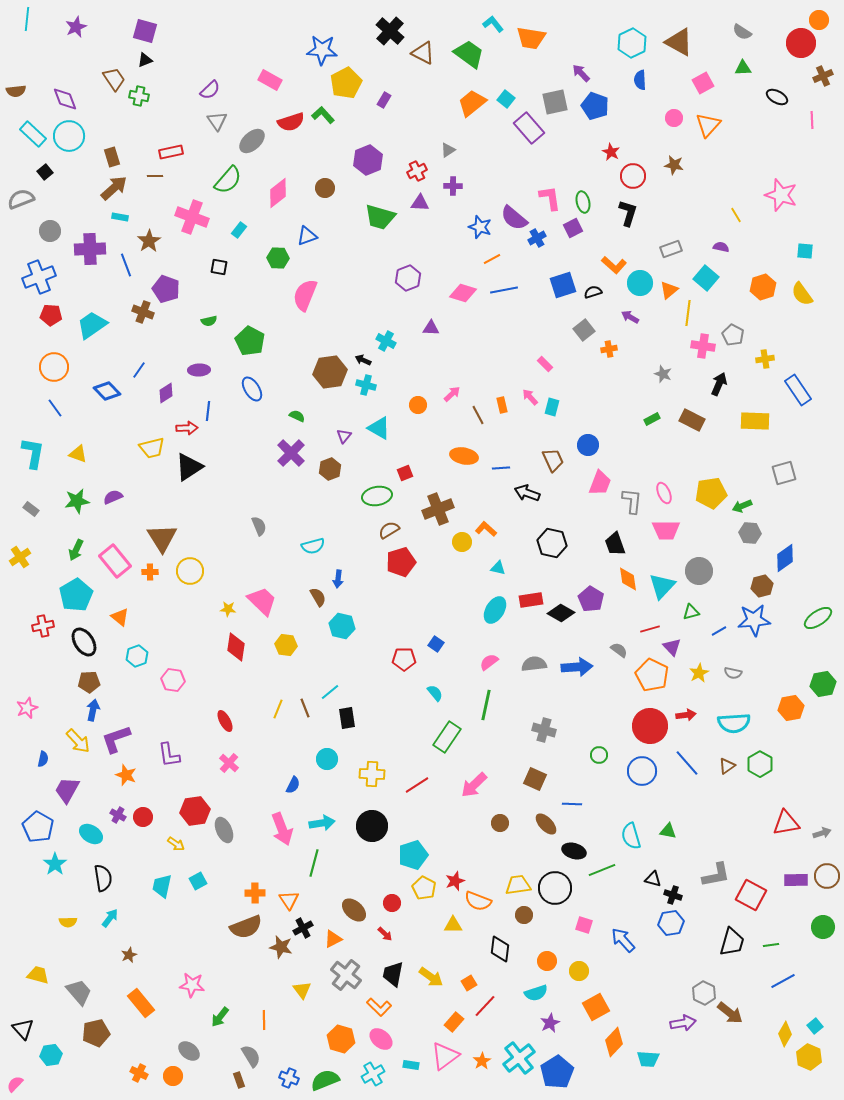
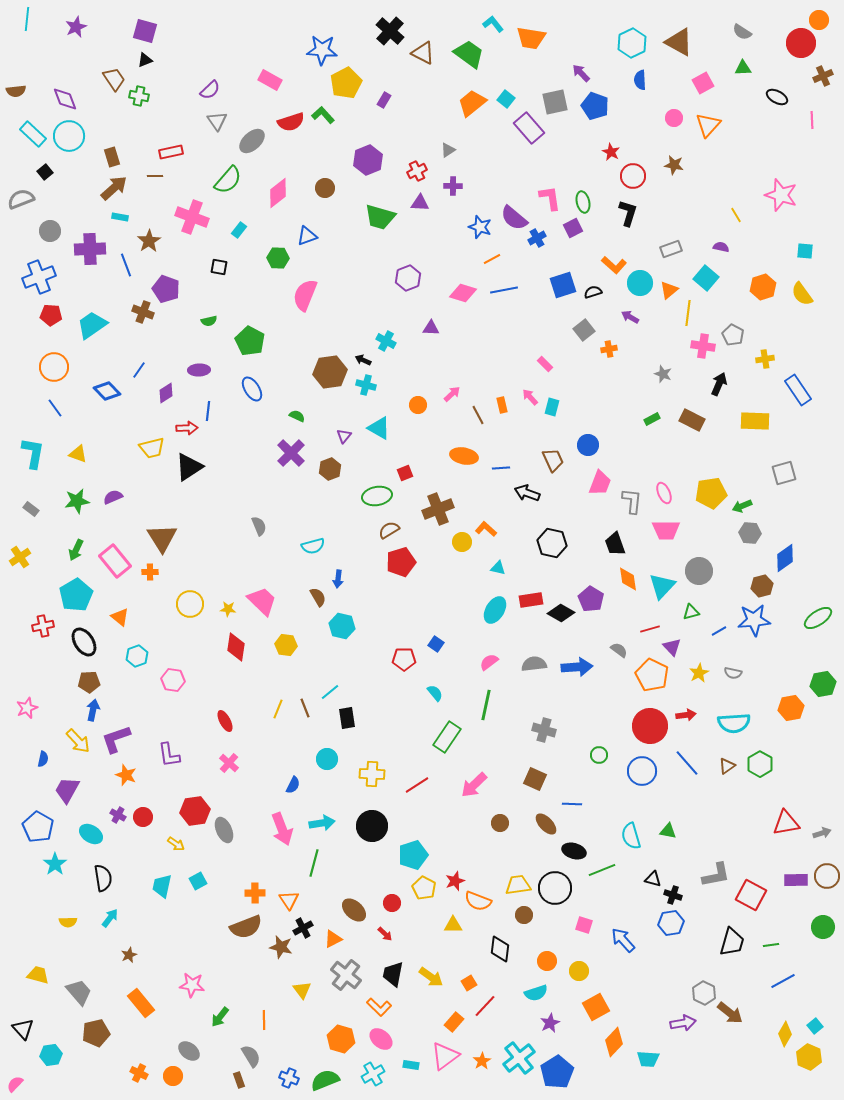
yellow circle at (190, 571): moved 33 px down
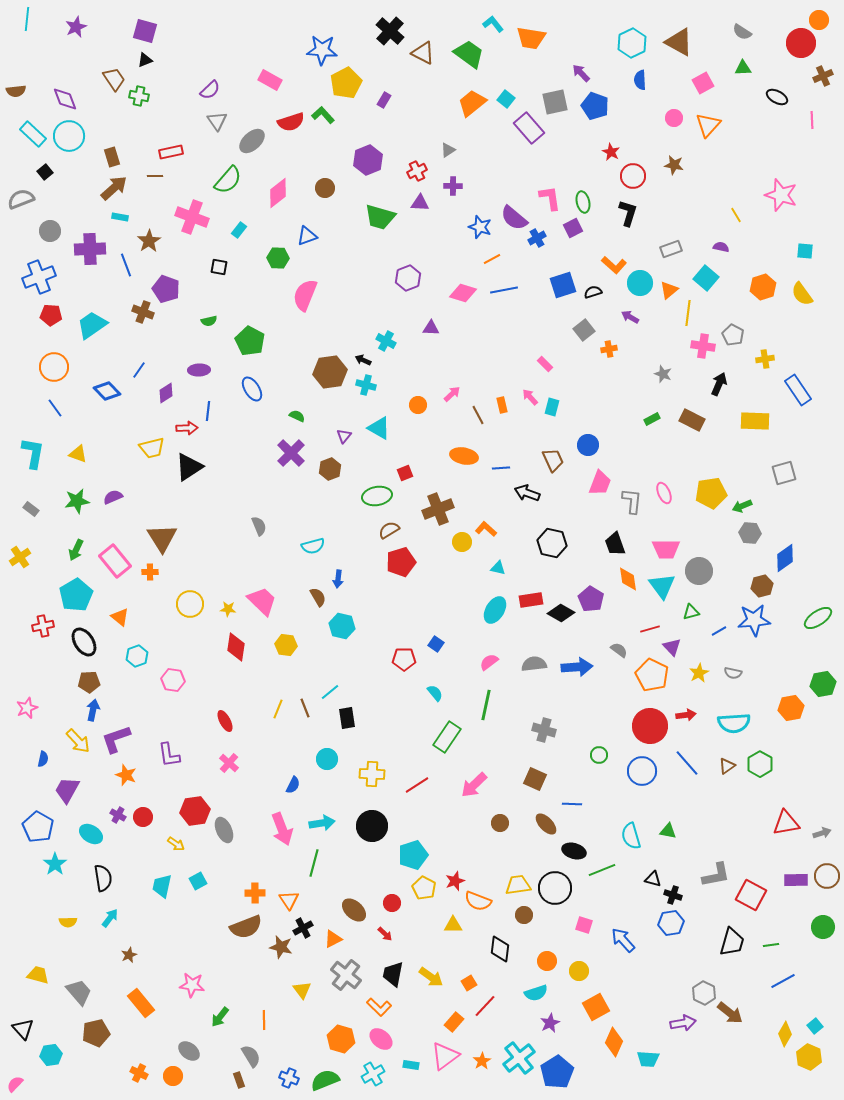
pink trapezoid at (666, 530): moved 19 px down
cyan triangle at (662, 586): rotated 20 degrees counterclockwise
orange diamond at (614, 1042): rotated 20 degrees counterclockwise
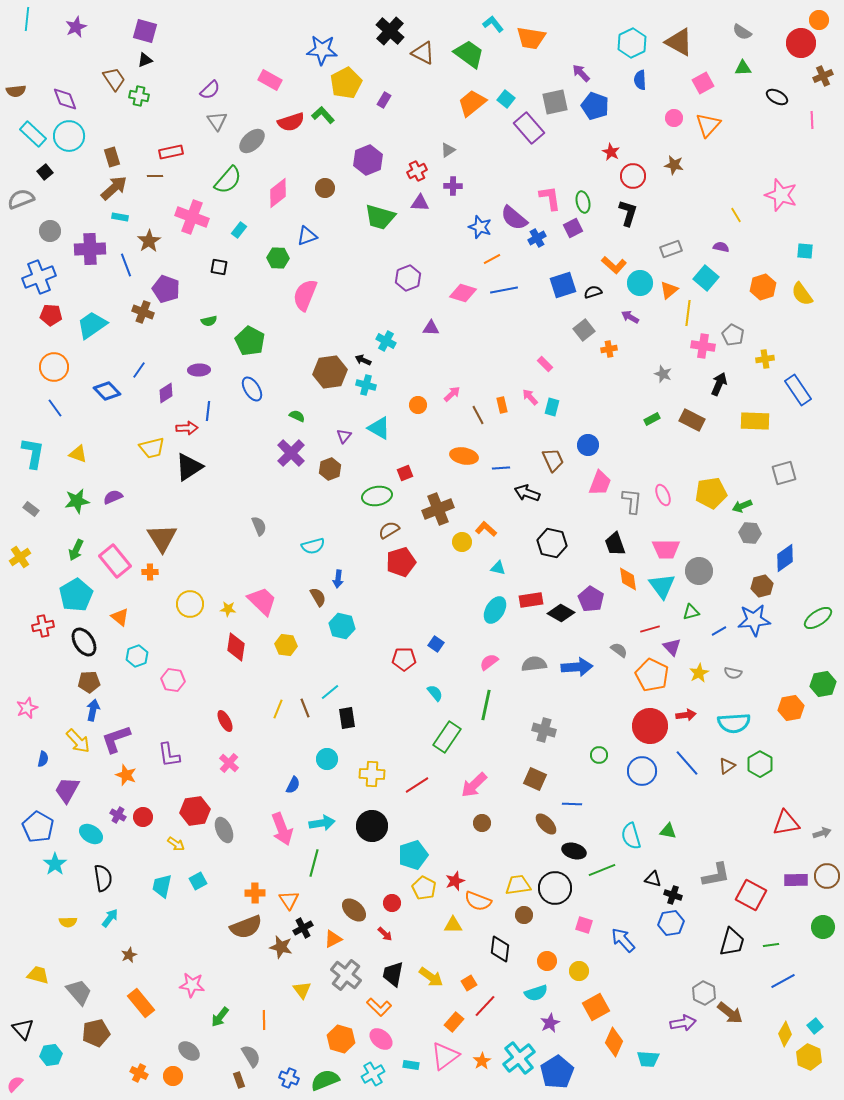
pink ellipse at (664, 493): moved 1 px left, 2 px down
brown circle at (500, 823): moved 18 px left
